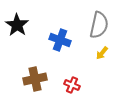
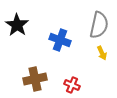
yellow arrow: rotated 64 degrees counterclockwise
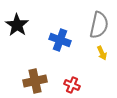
brown cross: moved 2 px down
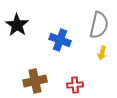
yellow arrow: rotated 40 degrees clockwise
red cross: moved 3 px right; rotated 28 degrees counterclockwise
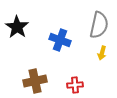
black star: moved 2 px down
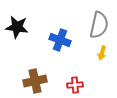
black star: rotated 25 degrees counterclockwise
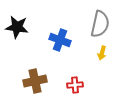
gray semicircle: moved 1 px right, 1 px up
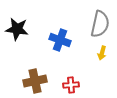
black star: moved 2 px down
red cross: moved 4 px left
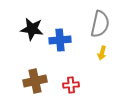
black star: moved 15 px right
blue cross: rotated 25 degrees counterclockwise
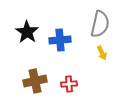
black star: moved 5 px left, 3 px down; rotated 25 degrees clockwise
yellow arrow: rotated 40 degrees counterclockwise
red cross: moved 2 px left, 1 px up
